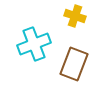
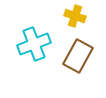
brown rectangle: moved 4 px right, 8 px up; rotated 8 degrees clockwise
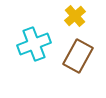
yellow cross: rotated 30 degrees clockwise
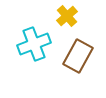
yellow cross: moved 8 px left
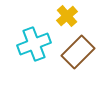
brown rectangle: moved 4 px up; rotated 16 degrees clockwise
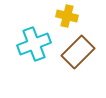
yellow cross: rotated 35 degrees counterclockwise
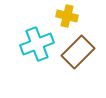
cyan cross: moved 3 px right
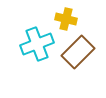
yellow cross: moved 1 px left, 3 px down
